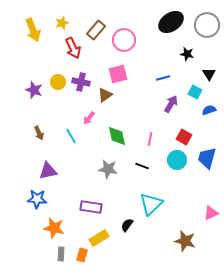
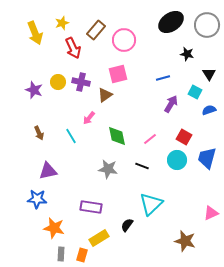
yellow arrow: moved 2 px right, 3 px down
pink line: rotated 40 degrees clockwise
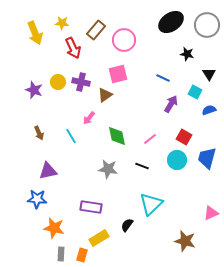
yellow star: rotated 24 degrees clockwise
blue line: rotated 40 degrees clockwise
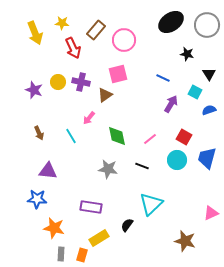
purple triangle: rotated 18 degrees clockwise
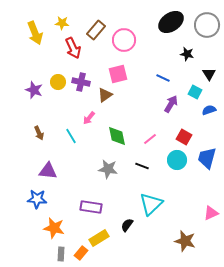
orange rectangle: moved 1 px left, 2 px up; rotated 24 degrees clockwise
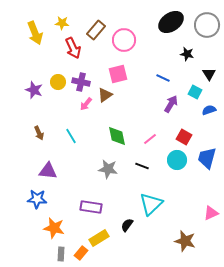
pink arrow: moved 3 px left, 14 px up
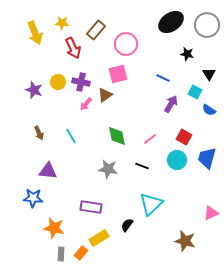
pink circle: moved 2 px right, 4 px down
blue semicircle: rotated 128 degrees counterclockwise
blue star: moved 4 px left, 1 px up
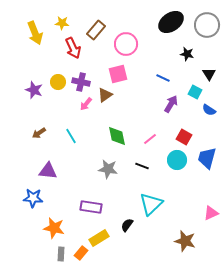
brown arrow: rotated 80 degrees clockwise
